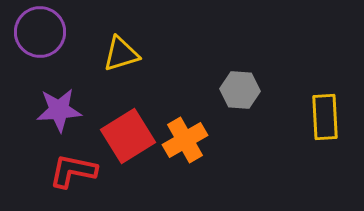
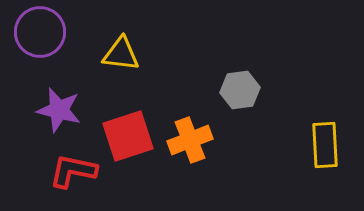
yellow triangle: rotated 24 degrees clockwise
gray hexagon: rotated 12 degrees counterclockwise
purple star: rotated 18 degrees clockwise
yellow rectangle: moved 28 px down
red square: rotated 14 degrees clockwise
orange cross: moved 5 px right; rotated 9 degrees clockwise
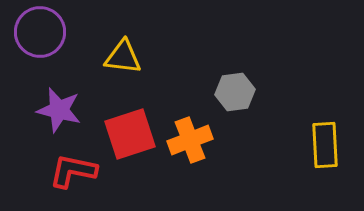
yellow triangle: moved 2 px right, 3 px down
gray hexagon: moved 5 px left, 2 px down
red square: moved 2 px right, 2 px up
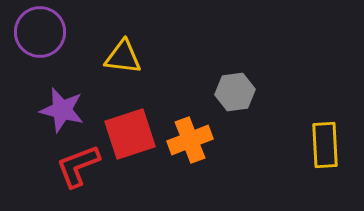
purple star: moved 3 px right
red L-shape: moved 5 px right, 5 px up; rotated 33 degrees counterclockwise
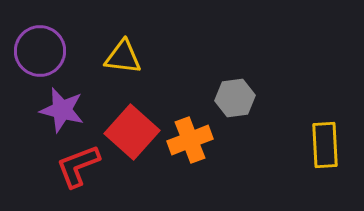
purple circle: moved 19 px down
gray hexagon: moved 6 px down
red square: moved 2 px right, 2 px up; rotated 30 degrees counterclockwise
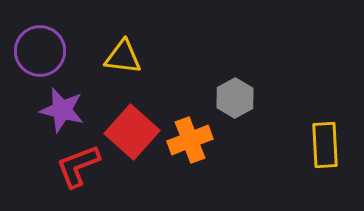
gray hexagon: rotated 21 degrees counterclockwise
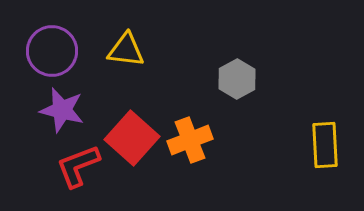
purple circle: moved 12 px right
yellow triangle: moved 3 px right, 7 px up
gray hexagon: moved 2 px right, 19 px up
red square: moved 6 px down
